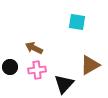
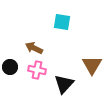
cyan square: moved 15 px left
brown triangle: moved 2 px right; rotated 30 degrees counterclockwise
pink cross: rotated 18 degrees clockwise
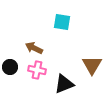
black triangle: rotated 25 degrees clockwise
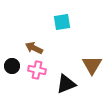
cyan square: rotated 18 degrees counterclockwise
black circle: moved 2 px right, 1 px up
black triangle: moved 2 px right
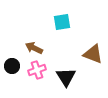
brown triangle: moved 1 px right, 11 px up; rotated 40 degrees counterclockwise
pink cross: rotated 30 degrees counterclockwise
black triangle: moved 7 px up; rotated 40 degrees counterclockwise
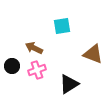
cyan square: moved 4 px down
black triangle: moved 3 px right, 7 px down; rotated 30 degrees clockwise
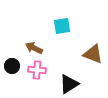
pink cross: rotated 24 degrees clockwise
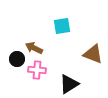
black circle: moved 5 px right, 7 px up
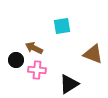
black circle: moved 1 px left, 1 px down
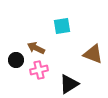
brown arrow: moved 2 px right
pink cross: moved 2 px right; rotated 18 degrees counterclockwise
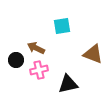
black triangle: moved 1 px left; rotated 20 degrees clockwise
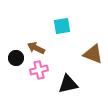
black circle: moved 2 px up
